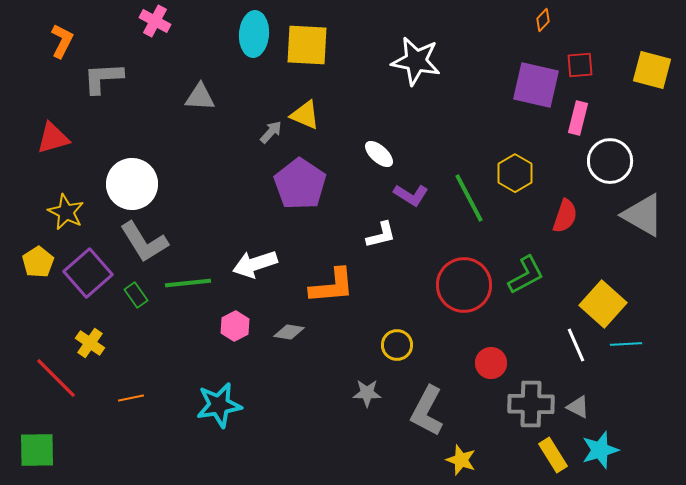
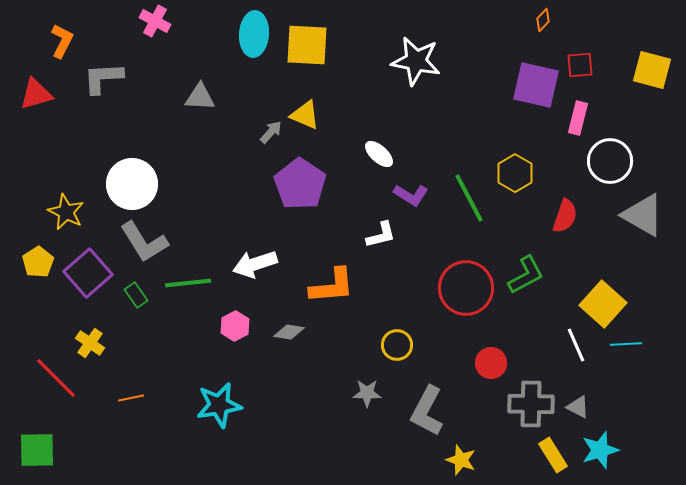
red triangle at (53, 138): moved 17 px left, 44 px up
red circle at (464, 285): moved 2 px right, 3 px down
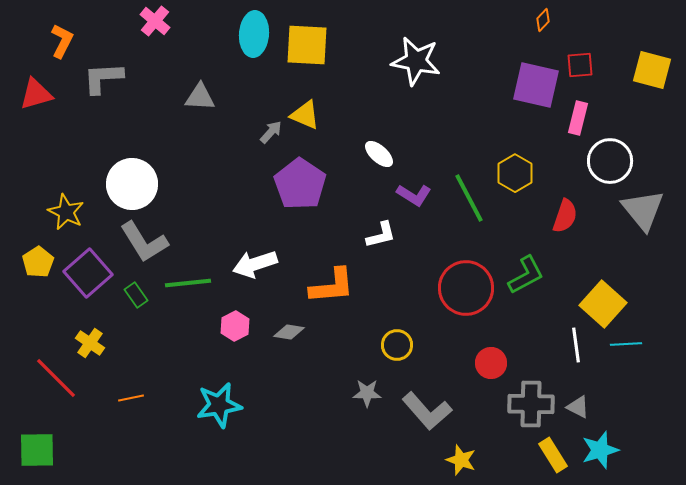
pink cross at (155, 21): rotated 12 degrees clockwise
purple L-shape at (411, 195): moved 3 px right
gray triangle at (643, 215): moved 5 px up; rotated 21 degrees clockwise
white line at (576, 345): rotated 16 degrees clockwise
gray L-shape at (427, 411): rotated 69 degrees counterclockwise
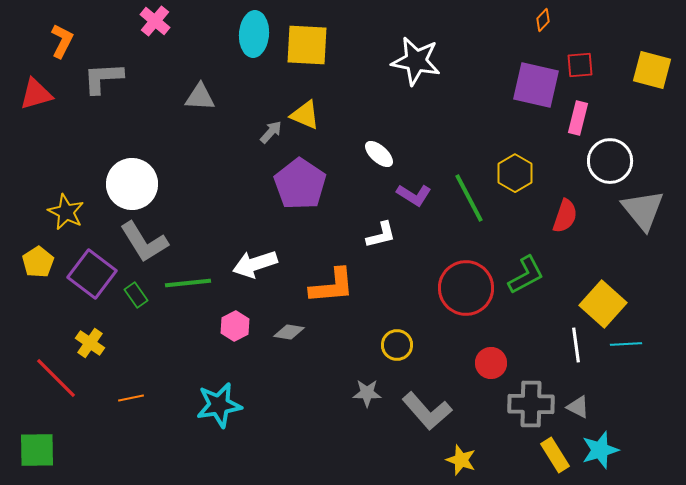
purple square at (88, 273): moved 4 px right, 1 px down; rotated 12 degrees counterclockwise
yellow rectangle at (553, 455): moved 2 px right
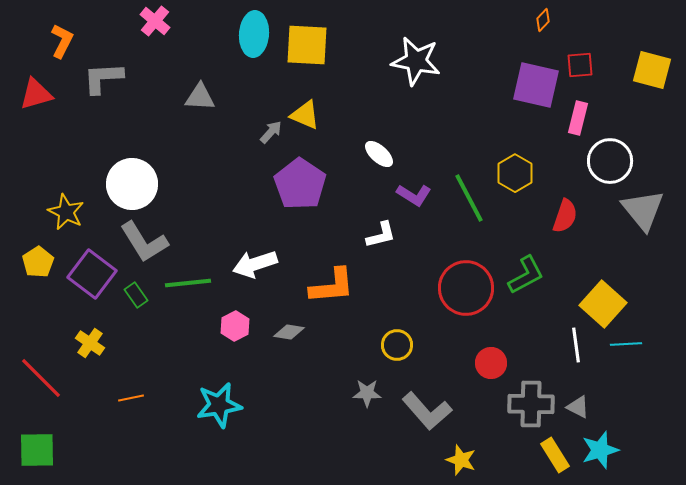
red line at (56, 378): moved 15 px left
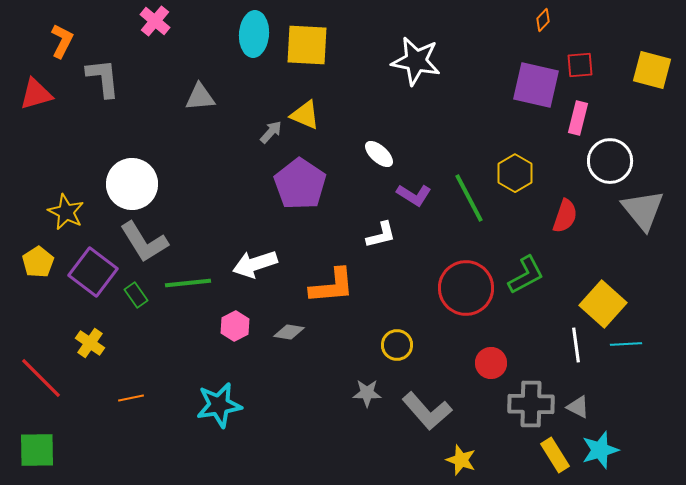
gray L-shape at (103, 78): rotated 87 degrees clockwise
gray triangle at (200, 97): rotated 8 degrees counterclockwise
purple square at (92, 274): moved 1 px right, 2 px up
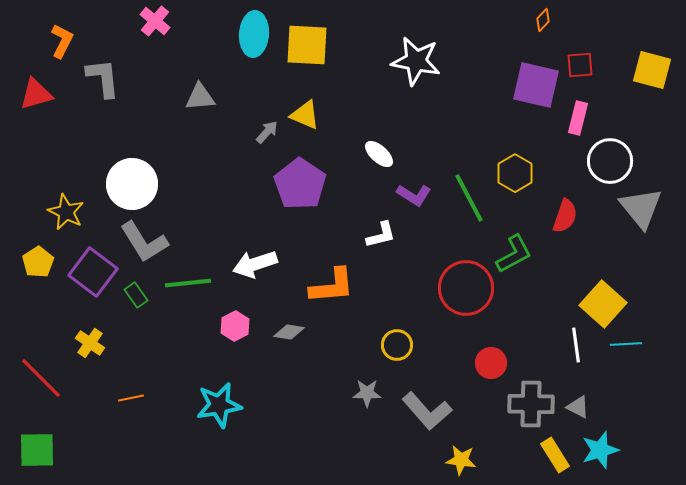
gray arrow at (271, 132): moved 4 px left
gray triangle at (643, 210): moved 2 px left, 2 px up
green L-shape at (526, 275): moved 12 px left, 21 px up
yellow star at (461, 460): rotated 12 degrees counterclockwise
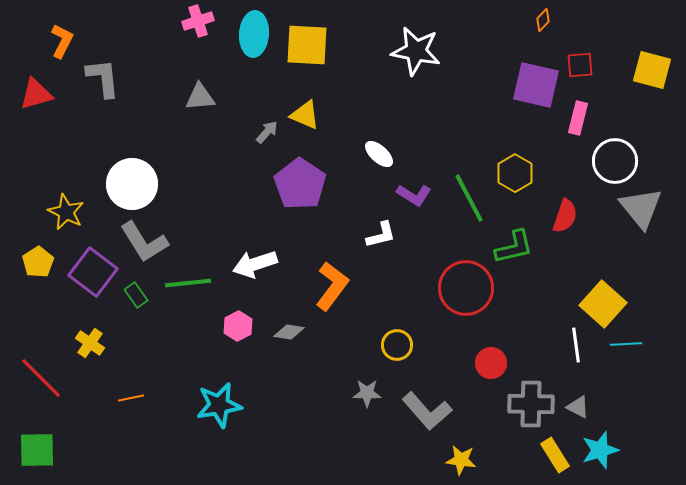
pink cross at (155, 21): moved 43 px right; rotated 32 degrees clockwise
white star at (416, 61): moved 10 px up
white circle at (610, 161): moved 5 px right
green L-shape at (514, 254): moved 7 px up; rotated 15 degrees clockwise
orange L-shape at (332, 286): rotated 48 degrees counterclockwise
pink hexagon at (235, 326): moved 3 px right
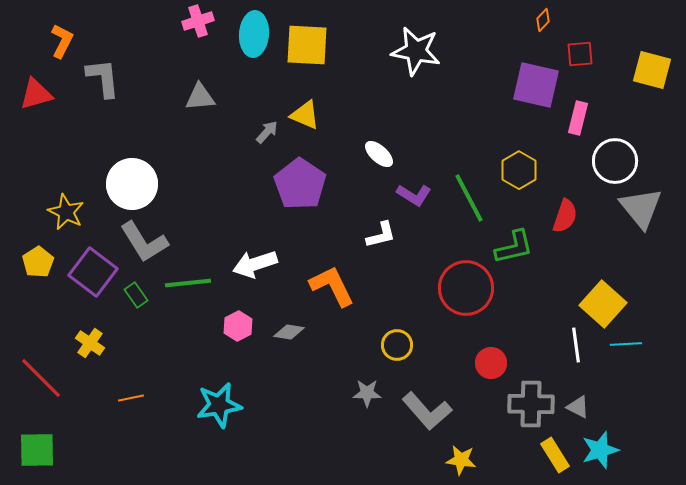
red square at (580, 65): moved 11 px up
yellow hexagon at (515, 173): moved 4 px right, 3 px up
orange L-shape at (332, 286): rotated 63 degrees counterclockwise
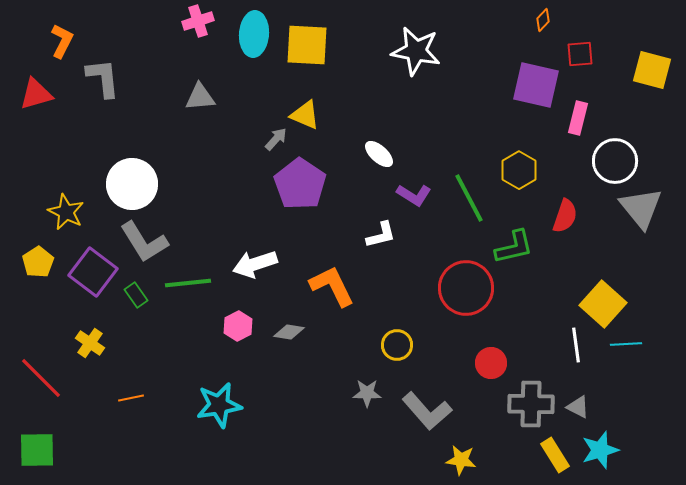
gray arrow at (267, 132): moved 9 px right, 7 px down
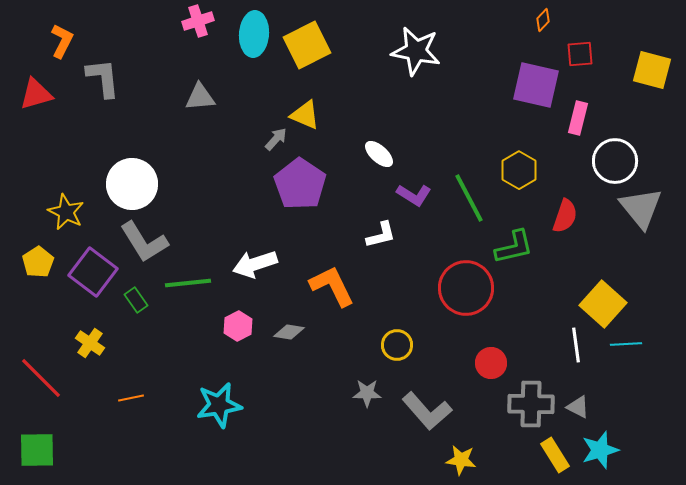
yellow square at (307, 45): rotated 30 degrees counterclockwise
green rectangle at (136, 295): moved 5 px down
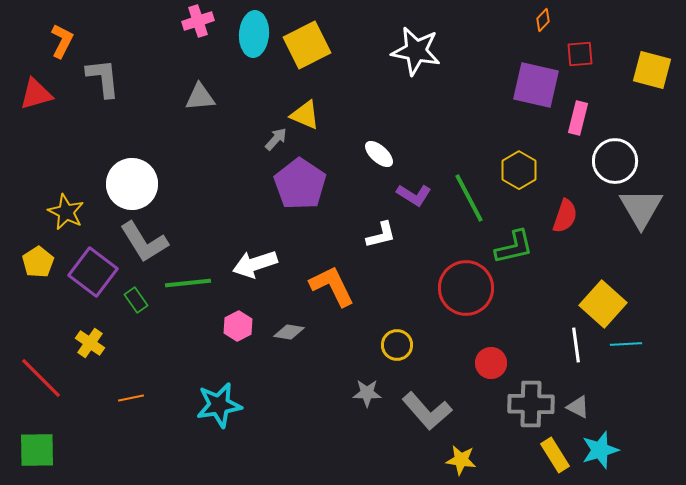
gray triangle at (641, 208): rotated 9 degrees clockwise
